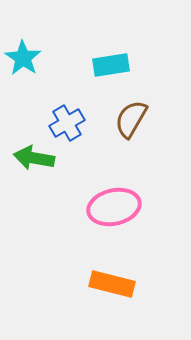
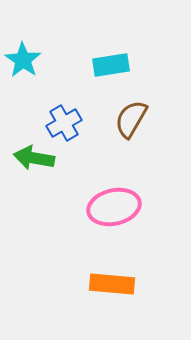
cyan star: moved 2 px down
blue cross: moved 3 px left
orange rectangle: rotated 9 degrees counterclockwise
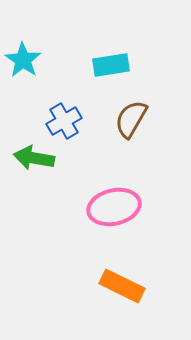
blue cross: moved 2 px up
orange rectangle: moved 10 px right, 2 px down; rotated 21 degrees clockwise
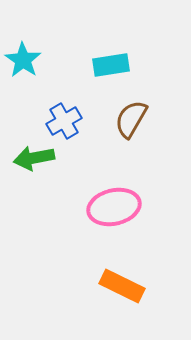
green arrow: rotated 21 degrees counterclockwise
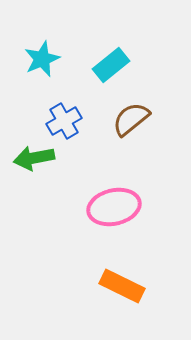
cyan star: moved 19 px right, 1 px up; rotated 15 degrees clockwise
cyan rectangle: rotated 30 degrees counterclockwise
brown semicircle: rotated 21 degrees clockwise
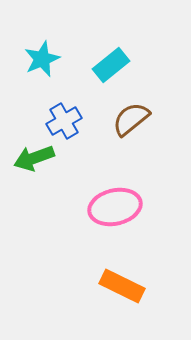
green arrow: rotated 9 degrees counterclockwise
pink ellipse: moved 1 px right
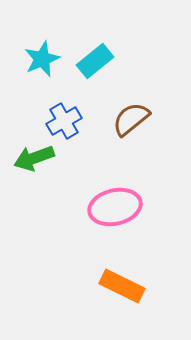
cyan rectangle: moved 16 px left, 4 px up
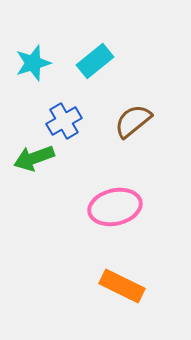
cyan star: moved 9 px left, 4 px down; rotated 6 degrees clockwise
brown semicircle: moved 2 px right, 2 px down
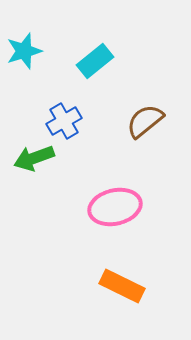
cyan star: moved 9 px left, 12 px up
brown semicircle: moved 12 px right
